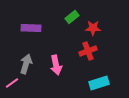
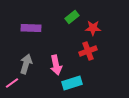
cyan rectangle: moved 27 px left
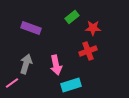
purple rectangle: rotated 18 degrees clockwise
cyan rectangle: moved 1 px left, 2 px down
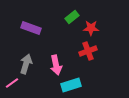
red star: moved 2 px left
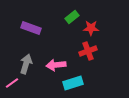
pink arrow: rotated 96 degrees clockwise
cyan rectangle: moved 2 px right, 2 px up
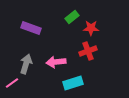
pink arrow: moved 3 px up
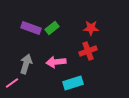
green rectangle: moved 20 px left, 11 px down
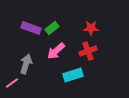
pink arrow: moved 11 px up; rotated 36 degrees counterclockwise
cyan rectangle: moved 8 px up
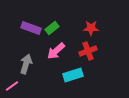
pink line: moved 3 px down
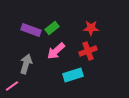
purple rectangle: moved 2 px down
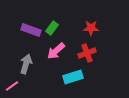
green rectangle: rotated 16 degrees counterclockwise
red cross: moved 1 px left, 2 px down
cyan rectangle: moved 2 px down
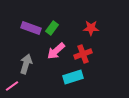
purple rectangle: moved 2 px up
red cross: moved 4 px left, 1 px down
